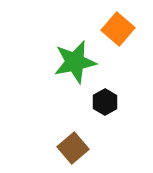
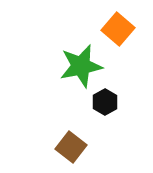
green star: moved 6 px right, 4 px down
brown square: moved 2 px left, 1 px up; rotated 12 degrees counterclockwise
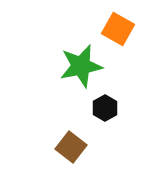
orange square: rotated 12 degrees counterclockwise
black hexagon: moved 6 px down
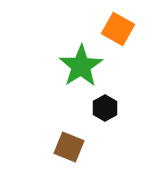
green star: rotated 21 degrees counterclockwise
brown square: moved 2 px left; rotated 16 degrees counterclockwise
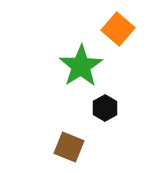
orange square: rotated 12 degrees clockwise
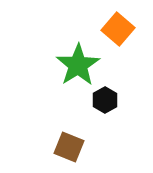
green star: moved 3 px left, 1 px up
black hexagon: moved 8 px up
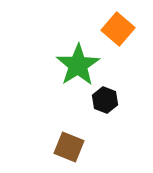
black hexagon: rotated 10 degrees counterclockwise
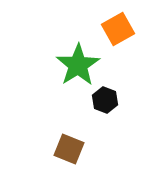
orange square: rotated 20 degrees clockwise
brown square: moved 2 px down
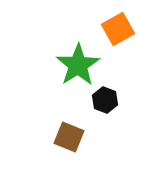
brown square: moved 12 px up
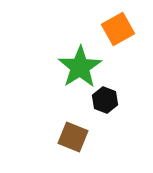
green star: moved 2 px right, 2 px down
brown square: moved 4 px right
